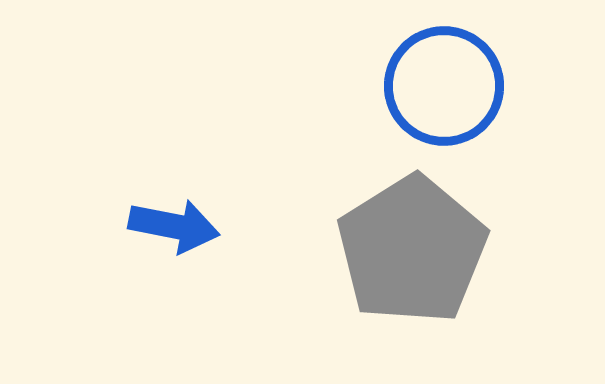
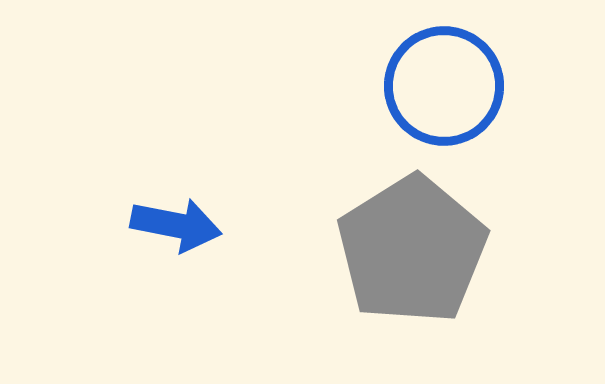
blue arrow: moved 2 px right, 1 px up
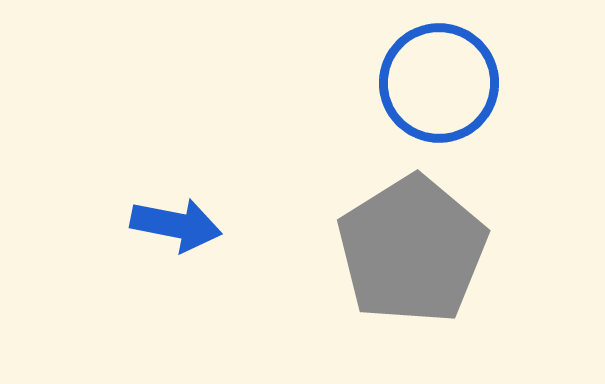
blue circle: moved 5 px left, 3 px up
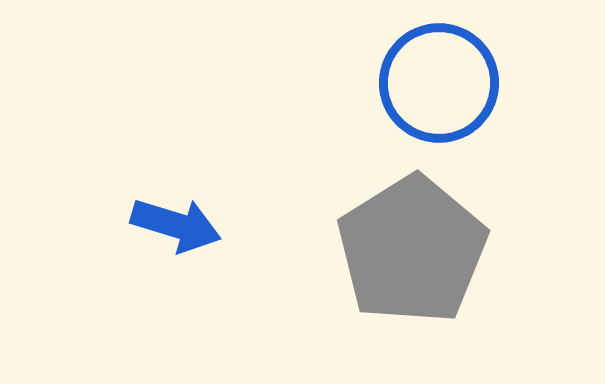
blue arrow: rotated 6 degrees clockwise
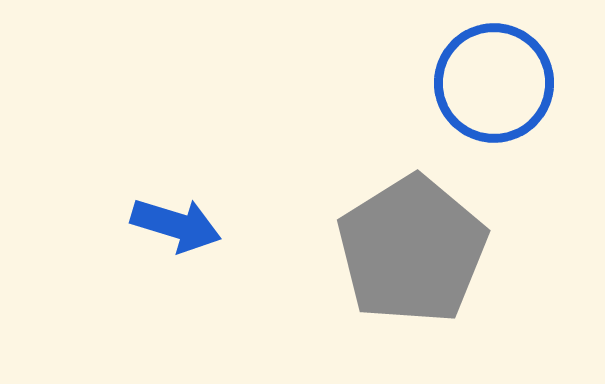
blue circle: moved 55 px right
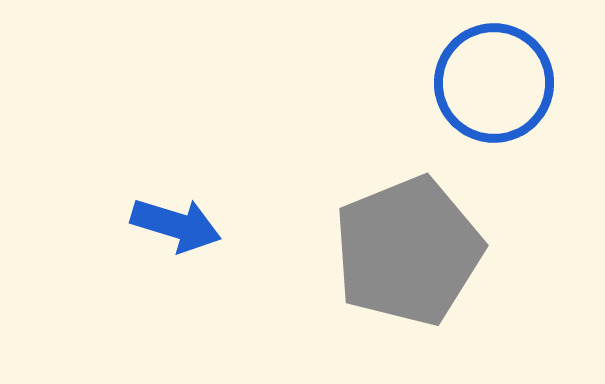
gray pentagon: moved 4 px left, 1 px down; rotated 10 degrees clockwise
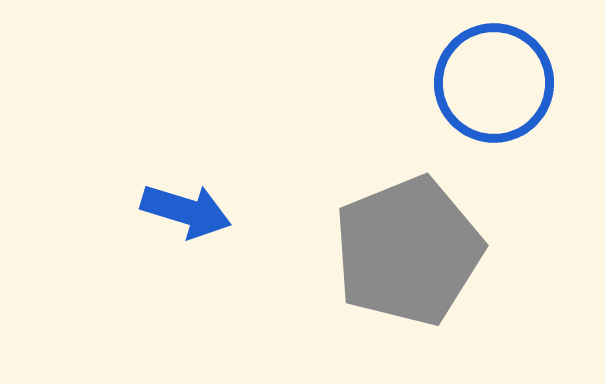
blue arrow: moved 10 px right, 14 px up
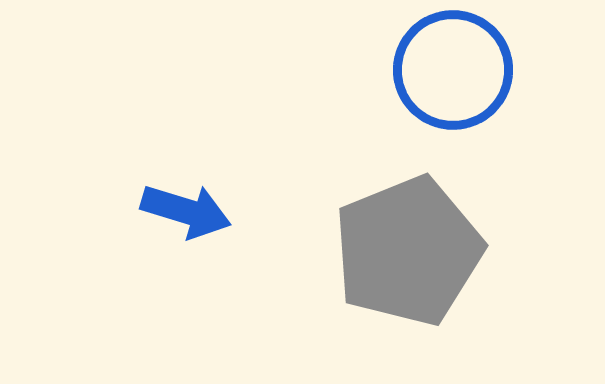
blue circle: moved 41 px left, 13 px up
